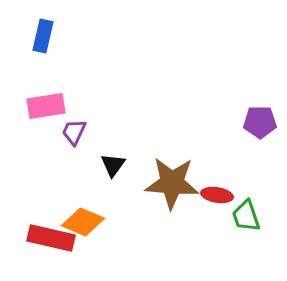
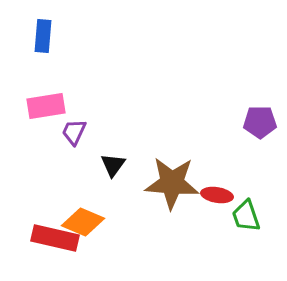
blue rectangle: rotated 8 degrees counterclockwise
red rectangle: moved 4 px right
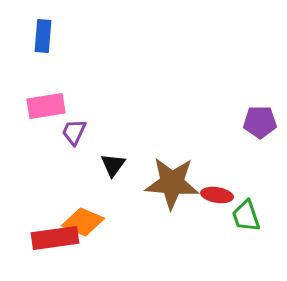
red rectangle: rotated 21 degrees counterclockwise
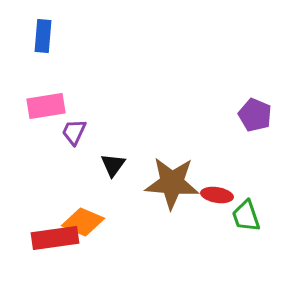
purple pentagon: moved 5 px left, 7 px up; rotated 24 degrees clockwise
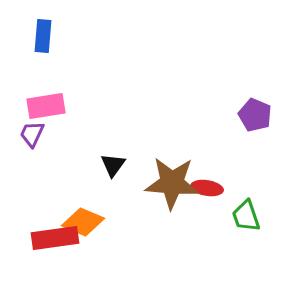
purple trapezoid: moved 42 px left, 2 px down
red ellipse: moved 10 px left, 7 px up
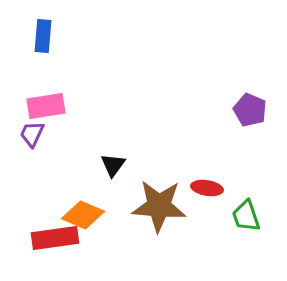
purple pentagon: moved 5 px left, 5 px up
brown star: moved 13 px left, 23 px down
orange diamond: moved 7 px up
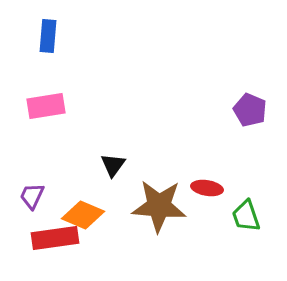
blue rectangle: moved 5 px right
purple trapezoid: moved 62 px down
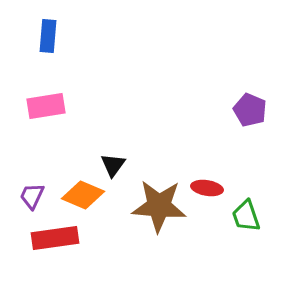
orange diamond: moved 20 px up
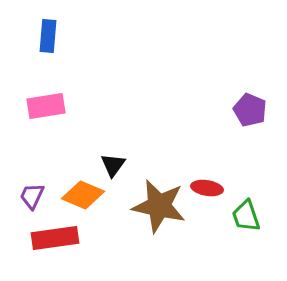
brown star: rotated 8 degrees clockwise
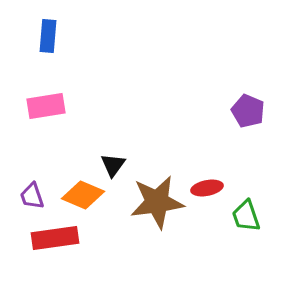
purple pentagon: moved 2 px left, 1 px down
red ellipse: rotated 20 degrees counterclockwise
purple trapezoid: rotated 44 degrees counterclockwise
brown star: moved 2 px left, 4 px up; rotated 20 degrees counterclockwise
